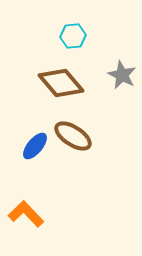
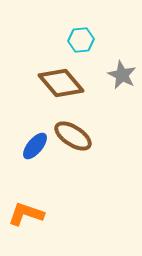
cyan hexagon: moved 8 px right, 4 px down
orange L-shape: rotated 27 degrees counterclockwise
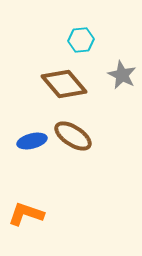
brown diamond: moved 3 px right, 1 px down
blue ellipse: moved 3 px left, 5 px up; rotated 36 degrees clockwise
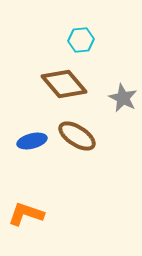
gray star: moved 1 px right, 23 px down
brown ellipse: moved 4 px right
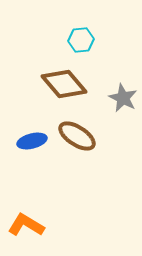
orange L-shape: moved 11 px down; rotated 12 degrees clockwise
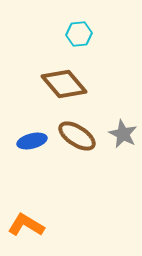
cyan hexagon: moved 2 px left, 6 px up
gray star: moved 36 px down
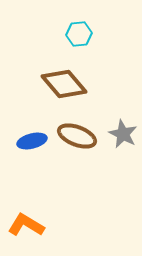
brown ellipse: rotated 12 degrees counterclockwise
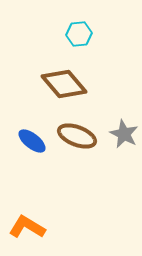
gray star: moved 1 px right
blue ellipse: rotated 52 degrees clockwise
orange L-shape: moved 1 px right, 2 px down
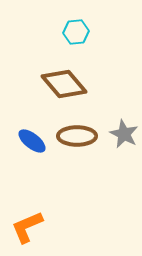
cyan hexagon: moved 3 px left, 2 px up
brown ellipse: rotated 21 degrees counterclockwise
orange L-shape: rotated 54 degrees counterclockwise
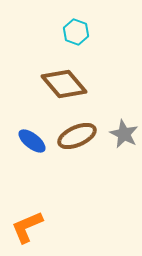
cyan hexagon: rotated 25 degrees clockwise
brown ellipse: rotated 24 degrees counterclockwise
